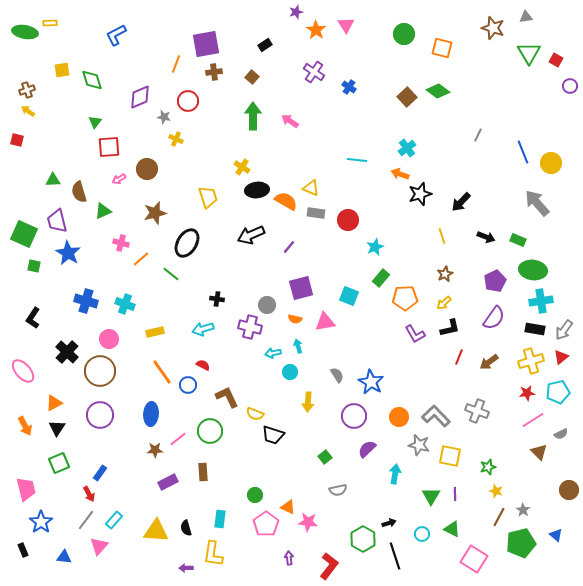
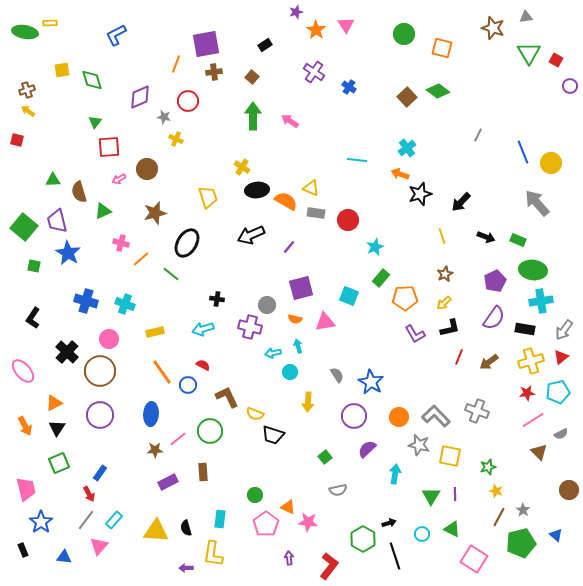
green square at (24, 234): moved 7 px up; rotated 16 degrees clockwise
black rectangle at (535, 329): moved 10 px left
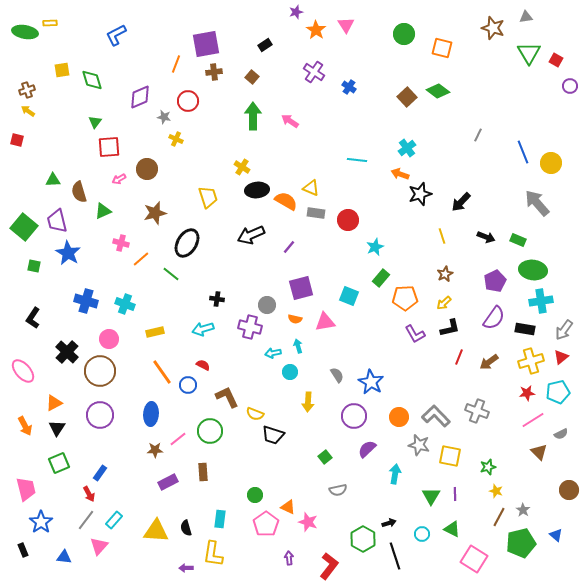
pink star at (308, 522): rotated 12 degrees clockwise
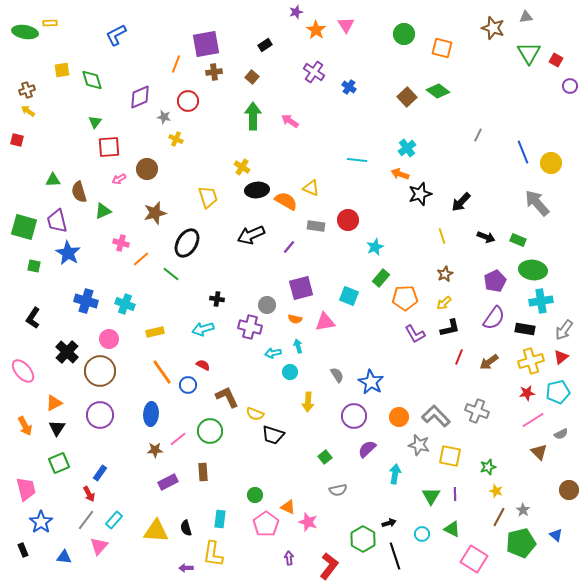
gray rectangle at (316, 213): moved 13 px down
green square at (24, 227): rotated 24 degrees counterclockwise
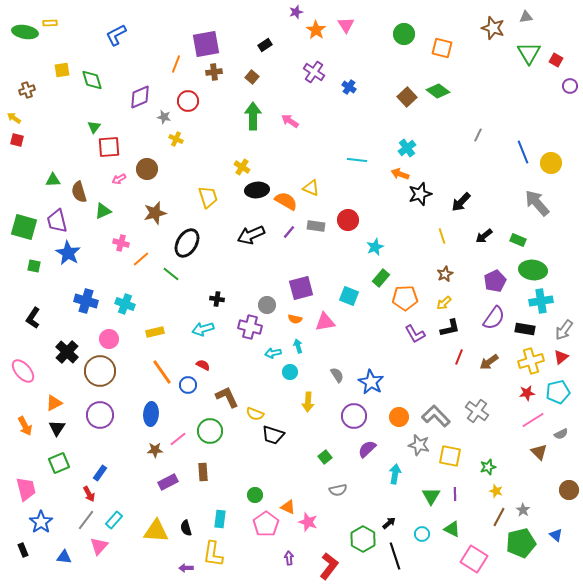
yellow arrow at (28, 111): moved 14 px left, 7 px down
green triangle at (95, 122): moved 1 px left, 5 px down
black arrow at (486, 237): moved 2 px left, 1 px up; rotated 120 degrees clockwise
purple line at (289, 247): moved 15 px up
gray cross at (477, 411): rotated 15 degrees clockwise
black arrow at (389, 523): rotated 24 degrees counterclockwise
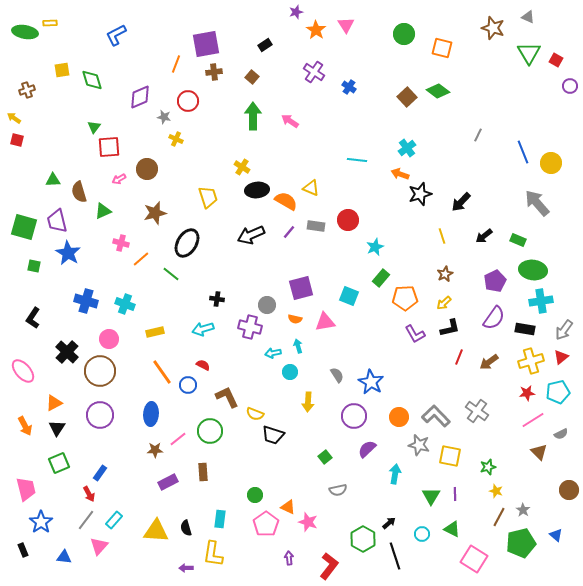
gray triangle at (526, 17): moved 2 px right; rotated 32 degrees clockwise
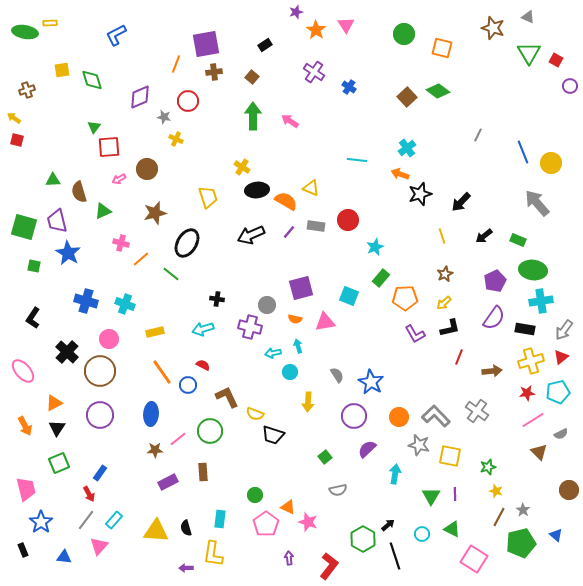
brown arrow at (489, 362): moved 3 px right, 9 px down; rotated 150 degrees counterclockwise
black arrow at (389, 523): moved 1 px left, 2 px down
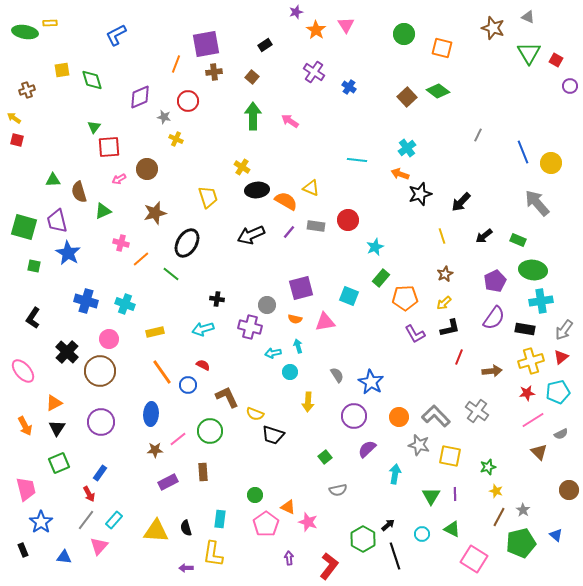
purple circle at (100, 415): moved 1 px right, 7 px down
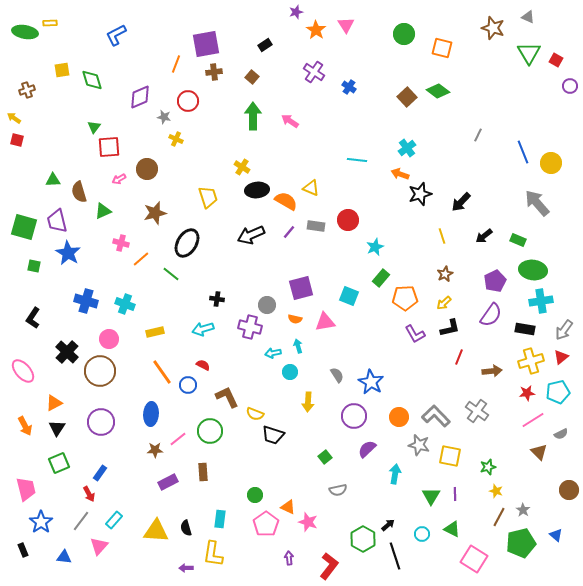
purple semicircle at (494, 318): moved 3 px left, 3 px up
gray line at (86, 520): moved 5 px left, 1 px down
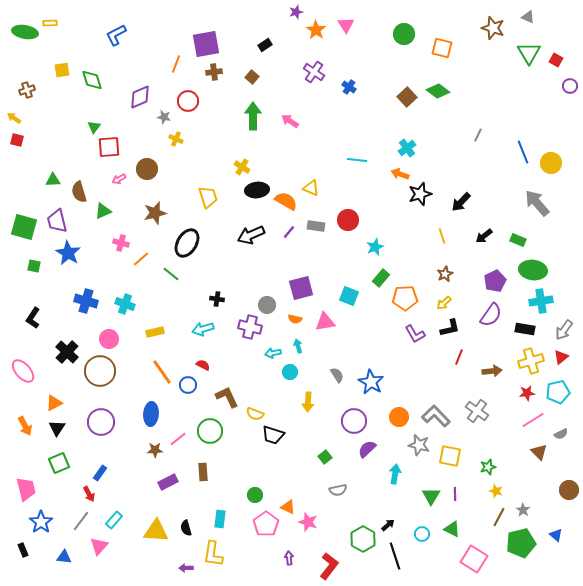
purple circle at (354, 416): moved 5 px down
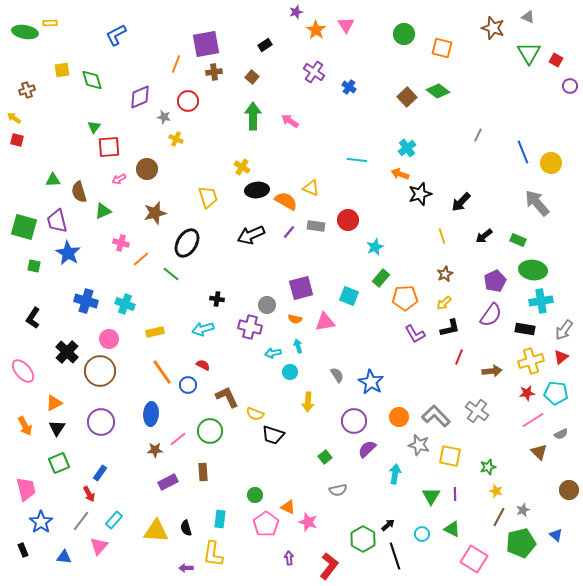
cyan pentagon at (558, 392): moved 2 px left, 1 px down; rotated 20 degrees clockwise
gray star at (523, 510): rotated 16 degrees clockwise
